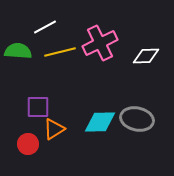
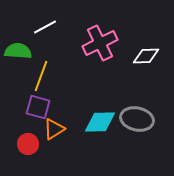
yellow line: moved 19 px left, 24 px down; rotated 56 degrees counterclockwise
purple square: rotated 15 degrees clockwise
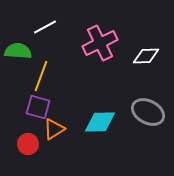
gray ellipse: moved 11 px right, 7 px up; rotated 16 degrees clockwise
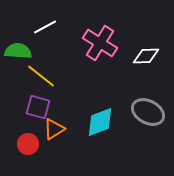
pink cross: rotated 32 degrees counterclockwise
yellow line: rotated 72 degrees counterclockwise
cyan diamond: rotated 20 degrees counterclockwise
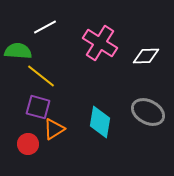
cyan diamond: rotated 60 degrees counterclockwise
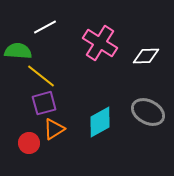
purple square: moved 6 px right, 4 px up; rotated 30 degrees counterclockwise
cyan diamond: rotated 52 degrees clockwise
red circle: moved 1 px right, 1 px up
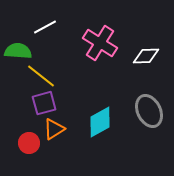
gray ellipse: moved 1 px right, 1 px up; rotated 36 degrees clockwise
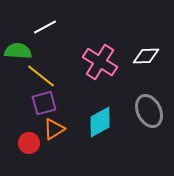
pink cross: moved 19 px down
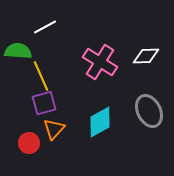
yellow line: rotated 28 degrees clockwise
orange triangle: rotated 15 degrees counterclockwise
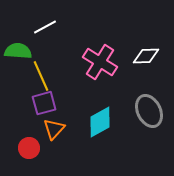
red circle: moved 5 px down
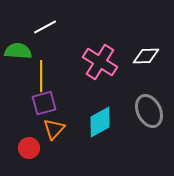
yellow line: rotated 24 degrees clockwise
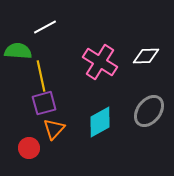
yellow line: rotated 12 degrees counterclockwise
gray ellipse: rotated 64 degrees clockwise
